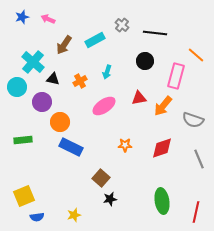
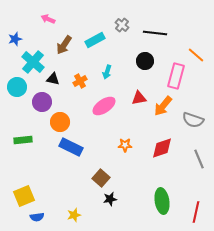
blue star: moved 7 px left, 22 px down
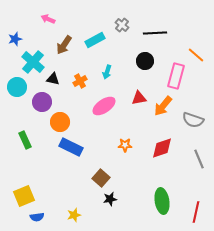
black line: rotated 10 degrees counterclockwise
green rectangle: moved 2 px right; rotated 72 degrees clockwise
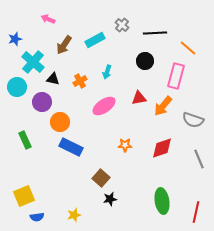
orange line: moved 8 px left, 7 px up
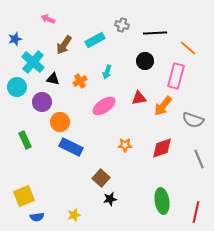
gray cross: rotated 24 degrees counterclockwise
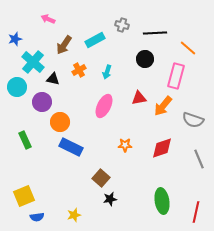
black circle: moved 2 px up
orange cross: moved 1 px left, 11 px up
pink ellipse: rotated 30 degrees counterclockwise
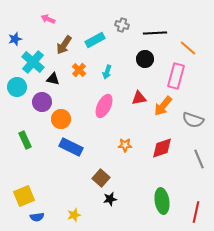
orange cross: rotated 16 degrees counterclockwise
orange circle: moved 1 px right, 3 px up
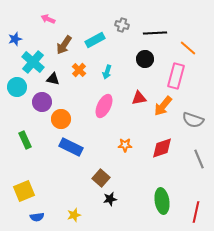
yellow square: moved 5 px up
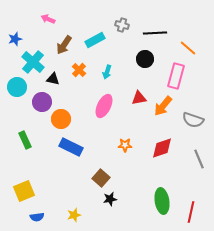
red line: moved 5 px left
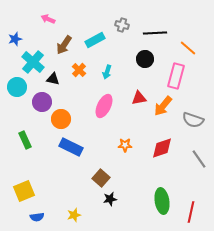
gray line: rotated 12 degrees counterclockwise
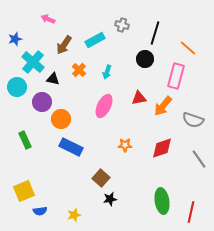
black line: rotated 70 degrees counterclockwise
blue semicircle: moved 3 px right, 6 px up
